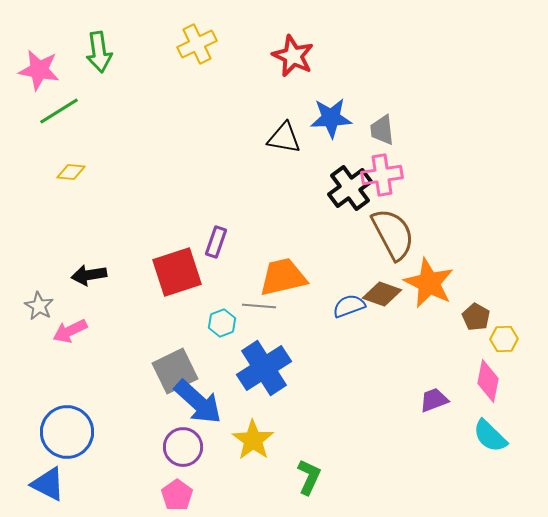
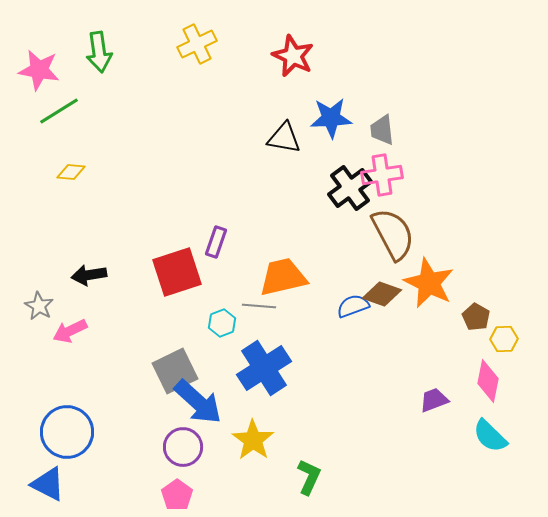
blue semicircle: moved 4 px right
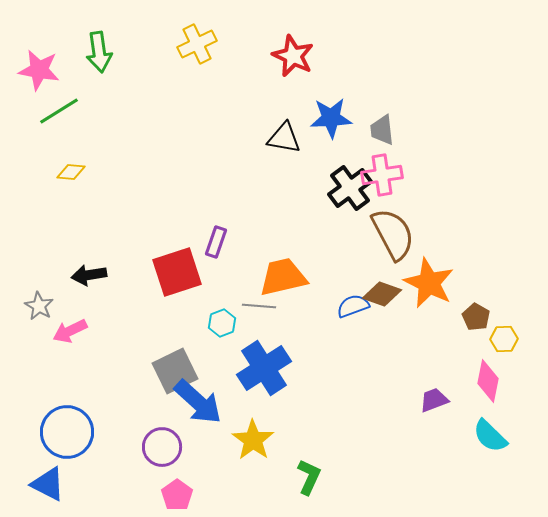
purple circle: moved 21 px left
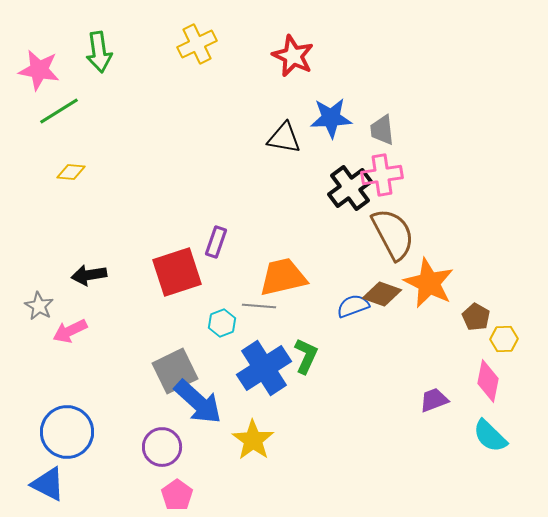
green L-shape: moved 3 px left, 121 px up
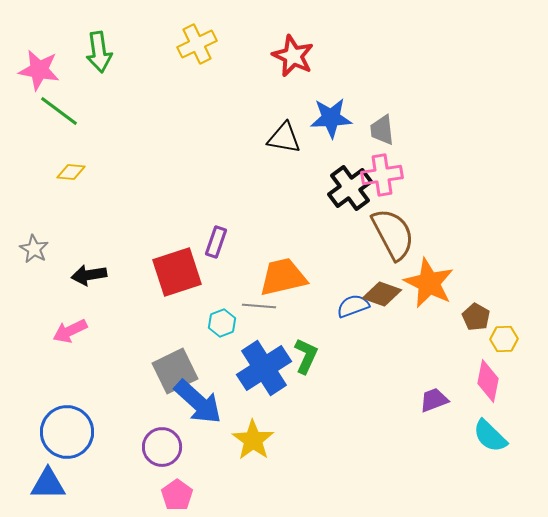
green line: rotated 69 degrees clockwise
gray star: moved 5 px left, 57 px up
blue triangle: rotated 27 degrees counterclockwise
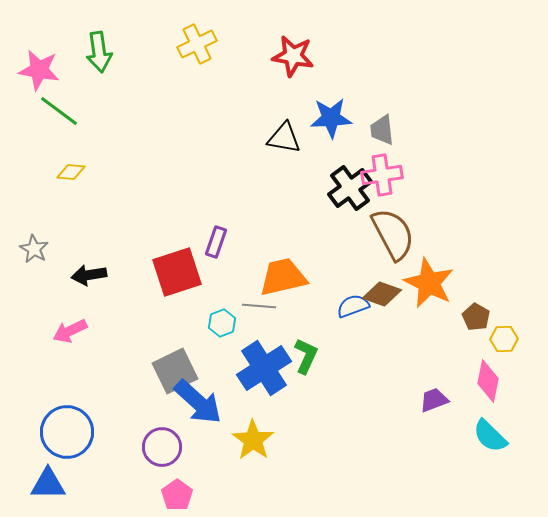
red star: rotated 15 degrees counterclockwise
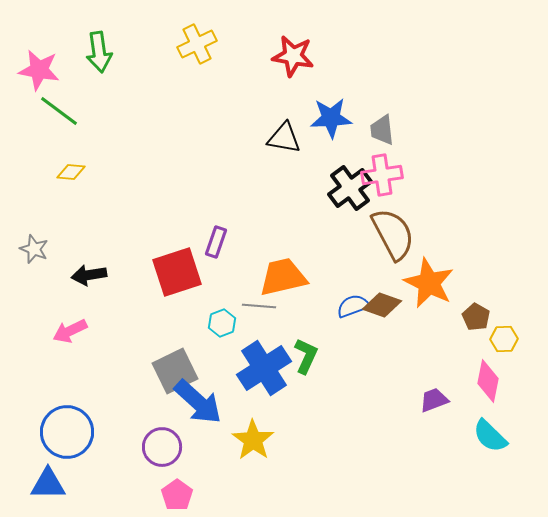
gray star: rotated 8 degrees counterclockwise
brown diamond: moved 11 px down
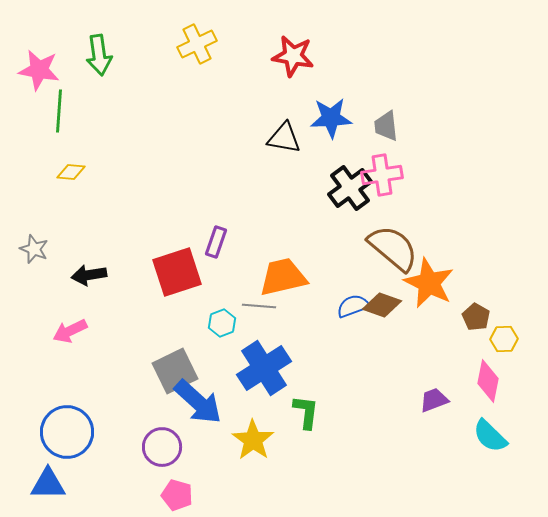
green arrow: moved 3 px down
green line: rotated 57 degrees clockwise
gray trapezoid: moved 4 px right, 4 px up
brown semicircle: moved 14 px down; rotated 22 degrees counterclockwise
green L-shape: moved 56 px down; rotated 18 degrees counterclockwise
pink pentagon: rotated 20 degrees counterclockwise
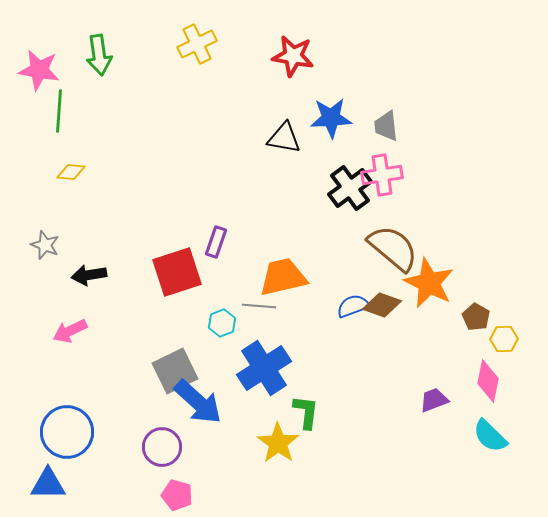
gray star: moved 11 px right, 4 px up
yellow star: moved 25 px right, 3 px down
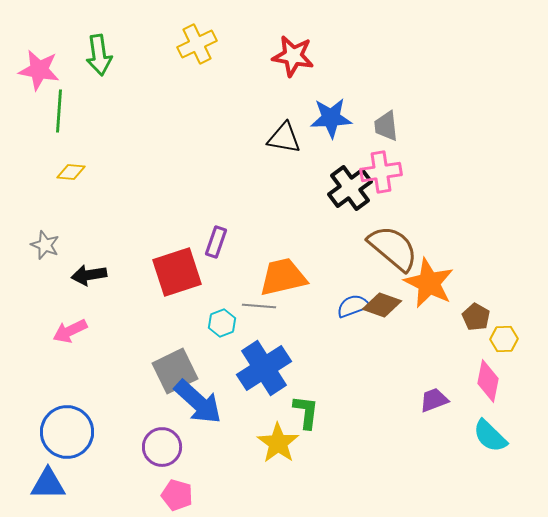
pink cross: moved 1 px left, 3 px up
